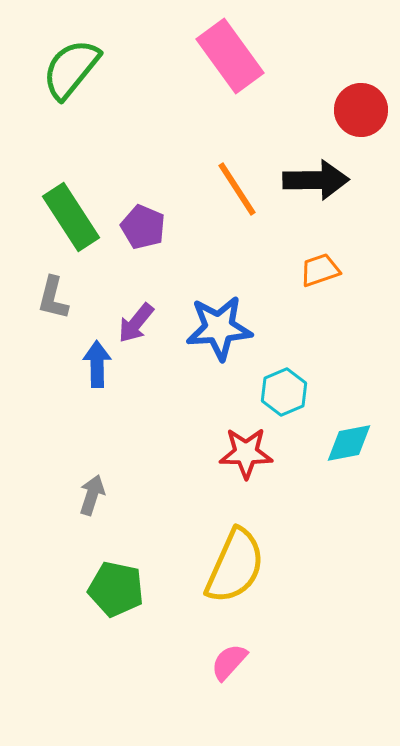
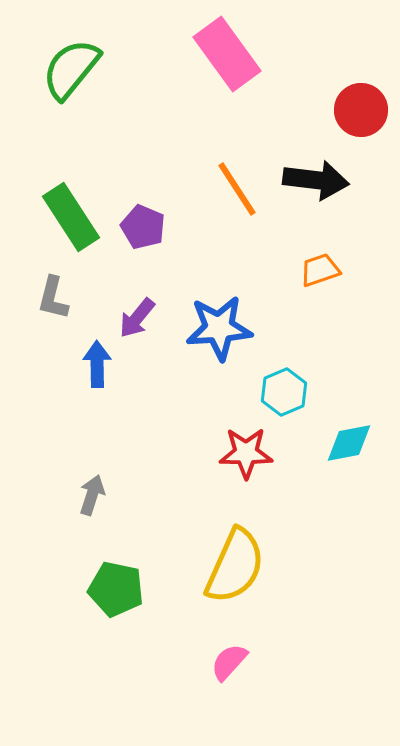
pink rectangle: moved 3 px left, 2 px up
black arrow: rotated 8 degrees clockwise
purple arrow: moved 1 px right, 5 px up
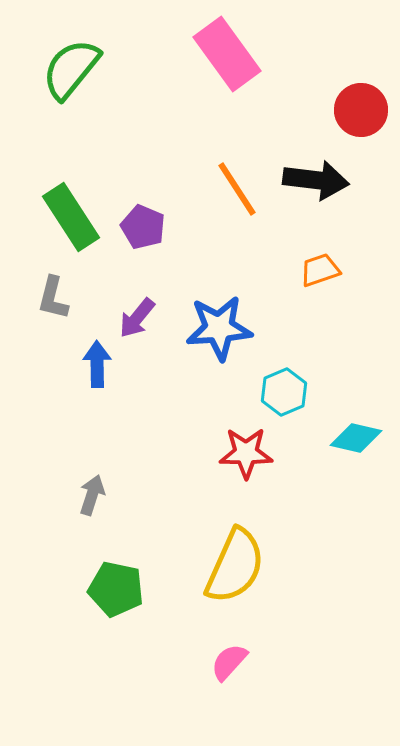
cyan diamond: moved 7 px right, 5 px up; rotated 24 degrees clockwise
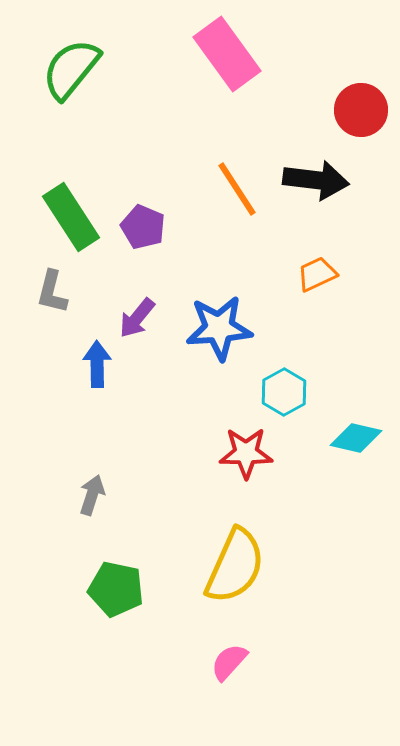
orange trapezoid: moved 3 px left, 4 px down; rotated 6 degrees counterclockwise
gray L-shape: moved 1 px left, 6 px up
cyan hexagon: rotated 6 degrees counterclockwise
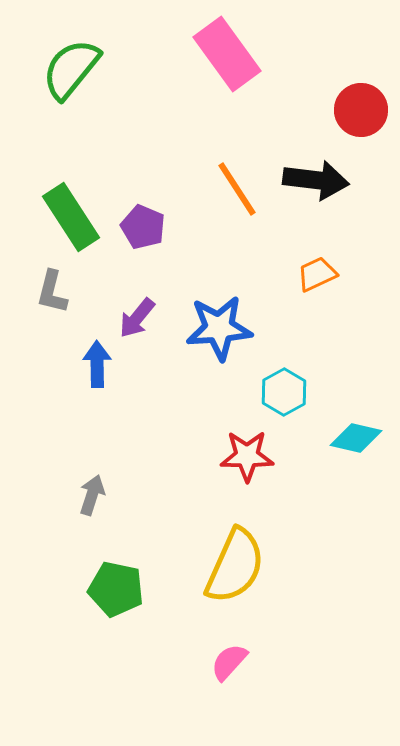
red star: moved 1 px right, 3 px down
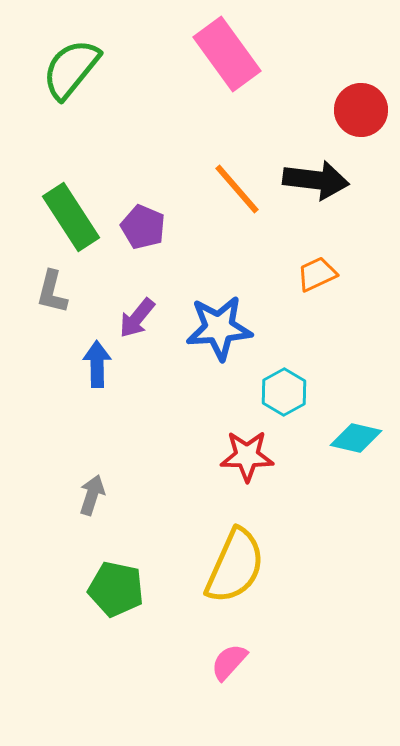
orange line: rotated 8 degrees counterclockwise
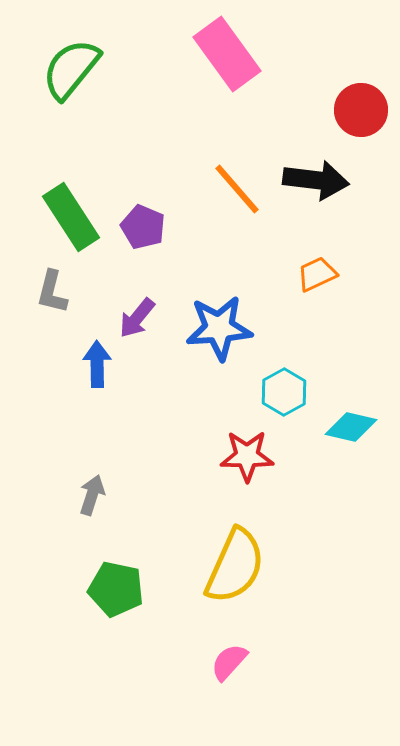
cyan diamond: moved 5 px left, 11 px up
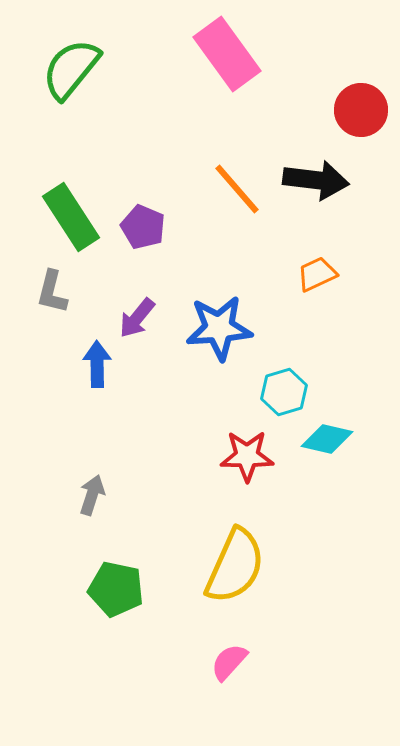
cyan hexagon: rotated 12 degrees clockwise
cyan diamond: moved 24 px left, 12 px down
